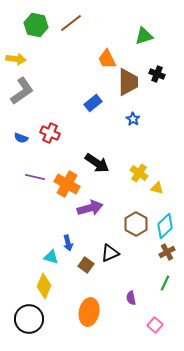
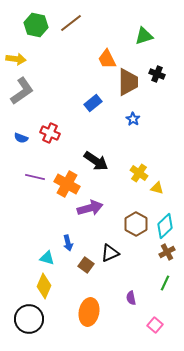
black arrow: moved 1 px left, 2 px up
cyan triangle: moved 4 px left, 1 px down
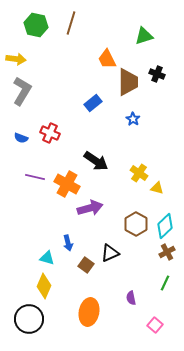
brown line: rotated 35 degrees counterclockwise
gray L-shape: rotated 24 degrees counterclockwise
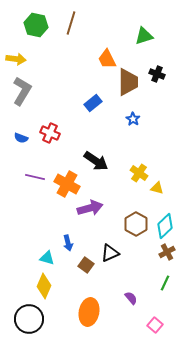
purple semicircle: rotated 152 degrees clockwise
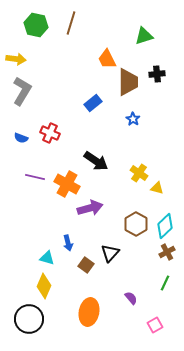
black cross: rotated 28 degrees counterclockwise
black triangle: rotated 24 degrees counterclockwise
pink square: rotated 21 degrees clockwise
